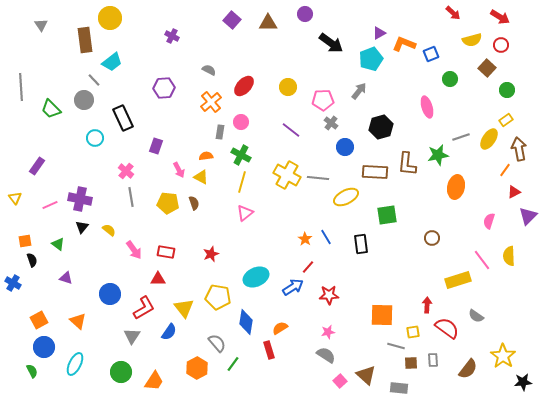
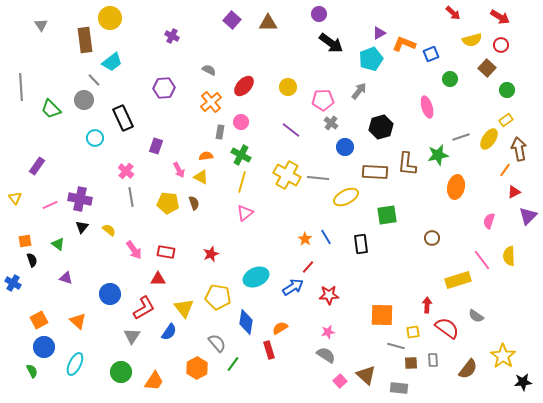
purple circle at (305, 14): moved 14 px right
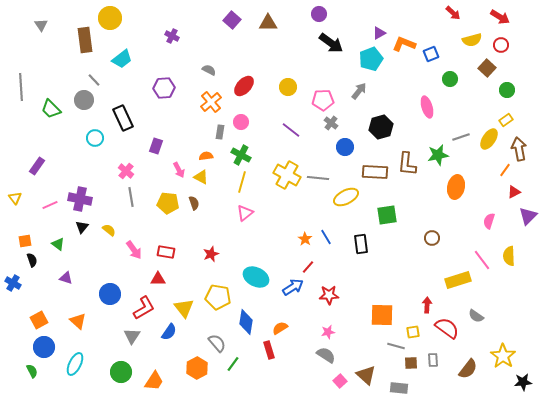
cyan trapezoid at (112, 62): moved 10 px right, 3 px up
cyan ellipse at (256, 277): rotated 50 degrees clockwise
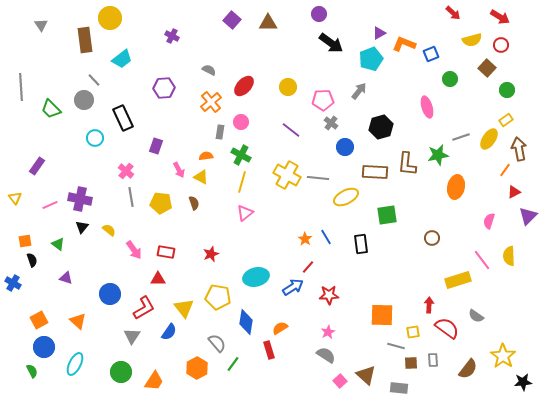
yellow pentagon at (168, 203): moved 7 px left
cyan ellipse at (256, 277): rotated 40 degrees counterclockwise
red arrow at (427, 305): moved 2 px right
pink star at (328, 332): rotated 16 degrees counterclockwise
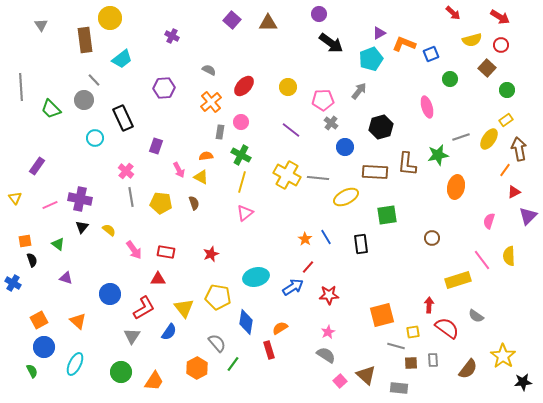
orange square at (382, 315): rotated 15 degrees counterclockwise
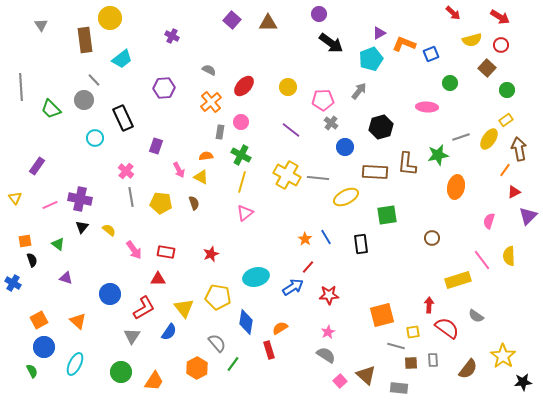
green circle at (450, 79): moved 4 px down
pink ellipse at (427, 107): rotated 70 degrees counterclockwise
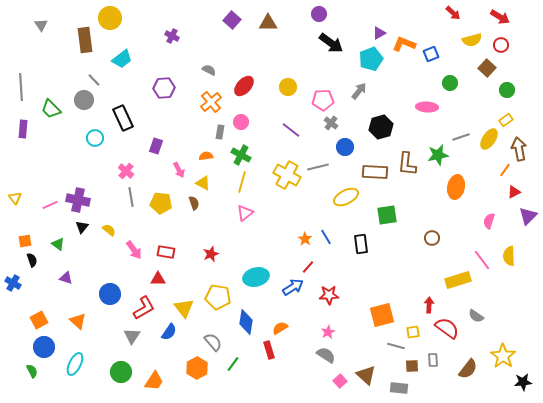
purple rectangle at (37, 166): moved 14 px left, 37 px up; rotated 30 degrees counterclockwise
yellow triangle at (201, 177): moved 2 px right, 6 px down
gray line at (318, 178): moved 11 px up; rotated 20 degrees counterclockwise
purple cross at (80, 199): moved 2 px left, 1 px down
gray semicircle at (217, 343): moved 4 px left, 1 px up
brown square at (411, 363): moved 1 px right, 3 px down
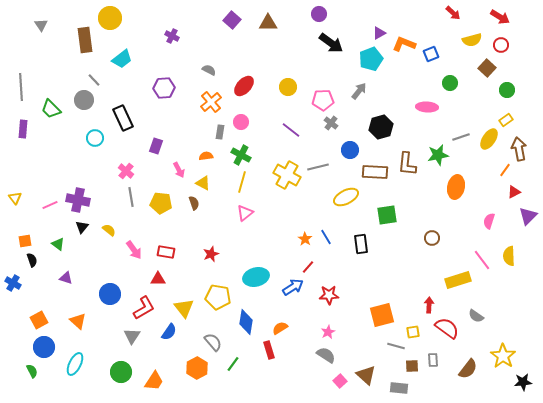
blue circle at (345, 147): moved 5 px right, 3 px down
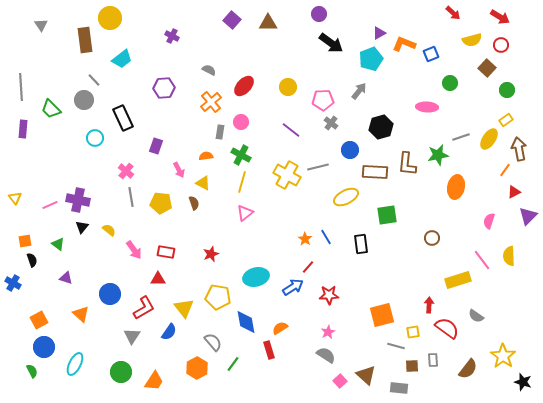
orange triangle at (78, 321): moved 3 px right, 7 px up
blue diamond at (246, 322): rotated 20 degrees counterclockwise
black star at (523, 382): rotated 24 degrees clockwise
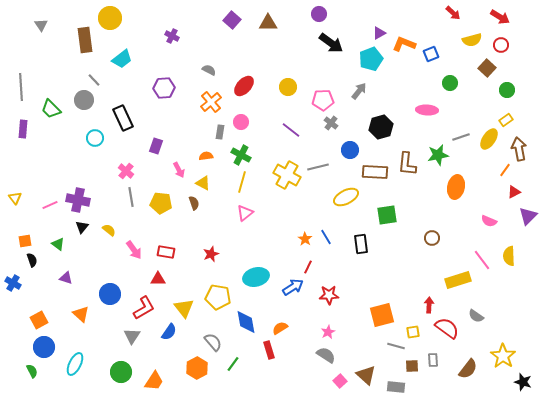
pink ellipse at (427, 107): moved 3 px down
pink semicircle at (489, 221): rotated 84 degrees counterclockwise
red line at (308, 267): rotated 16 degrees counterclockwise
gray rectangle at (399, 388): moved 3 px left, 1 px up
